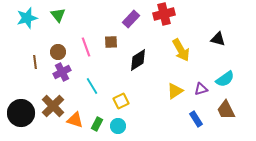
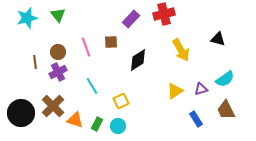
purple cross: moved 4 px left
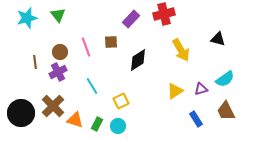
brown circle: moved 2 px right
brown trapezoid: moved 1 px down
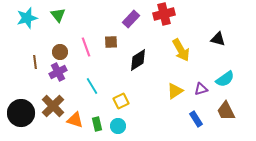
green rectangle: rotated 40 degrees counterclockwise
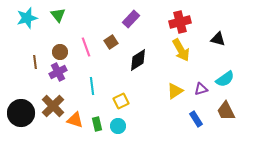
red cross: moved 16 px right, 8 px down
brown square: rotated 32 degrees counterclockwise
cyan line: rotated 24 degrees clockwise
